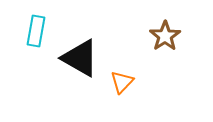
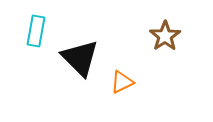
black triangle: rotated 15 degrees clockwise
orange triangle: rotated 20 degrees clockwise
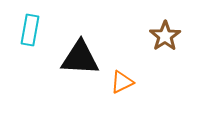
cyan rectangle: moved 6 px left, 1 px up
black triangle: rotated 42 degrees counterclockwise
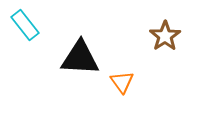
cyan rectangle: moved 5 px left, 5 px up; rotated 48 degrees counterclockwise
orange triangle: rotated 40 degrees counterclockwise
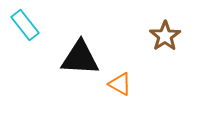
orange triangle: moved 2 px left, 2 px down; rotated 25 degrees counterclockwise
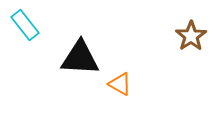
brown star: moved 26 px right
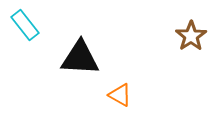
orange triangle: moved 11 px down
